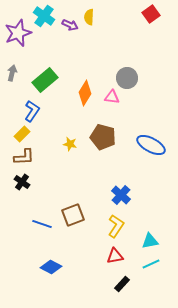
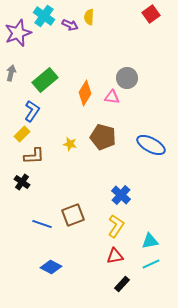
gray arrow: moved 1 px left
brown L-shape: moved 10 px right, 1 px up
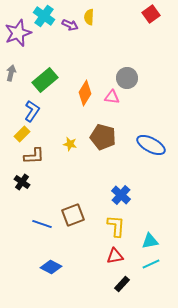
yellow L-shape: rotated 30 degrees counterclockwise
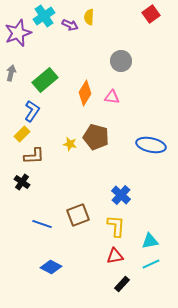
cyan cross: rotated 20 degrees clockwise
gray circle: moved 6 px left, 17 px up
brown pentagon: moved 7 px left
blue ellipse: rotated 16 degrees counterclockwise
brown square: moved 5 px right
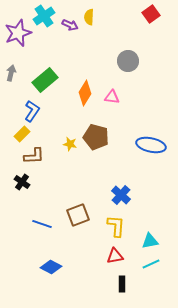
gray circle: moved 7 px right
black rectangle: rotated 42 degrees counterclockwise
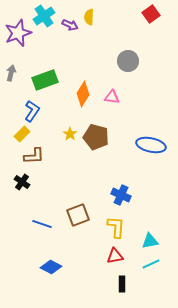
green rectangle: rotated 20 degrees clockwise
orange diamond: moved 2 px left, 1 px down
yellow star: moved 10 px up; rotated 24 degrees clockwise
blue cross: rotated 18 degrees counterclockwise
yellow L-shape: moved 1 px down
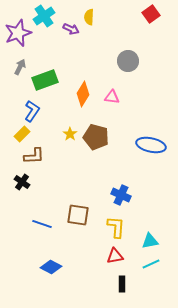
purple arrow: moved 1 px right, 4 px down
gray arrow: moved 9 px right, 6 px up; rotated 14 degrees clockwise
brown square: rotated 30 degrees clockwise
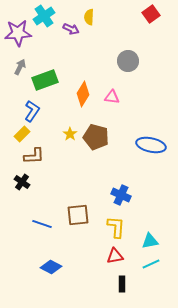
purple star: rotated 16 degrees clockwise
brown square: rotated 15 degrees counterclockwise
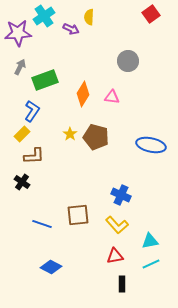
yellow L-shape: moved 1 px right, 2 px up; rotated 135 degrees clockwise
